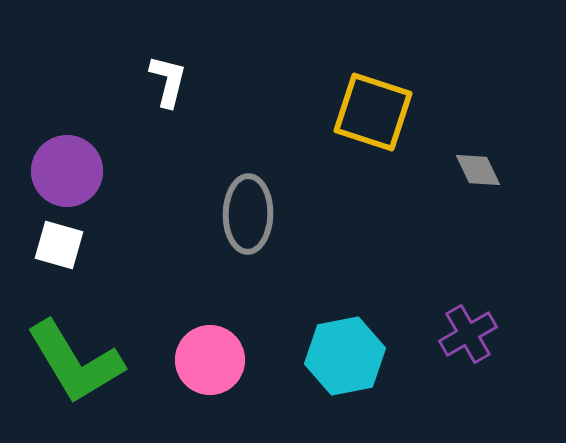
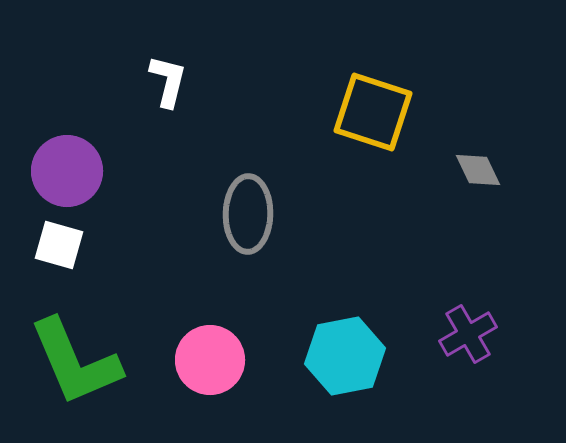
green L-shape: rotated 8 degrees clockwise
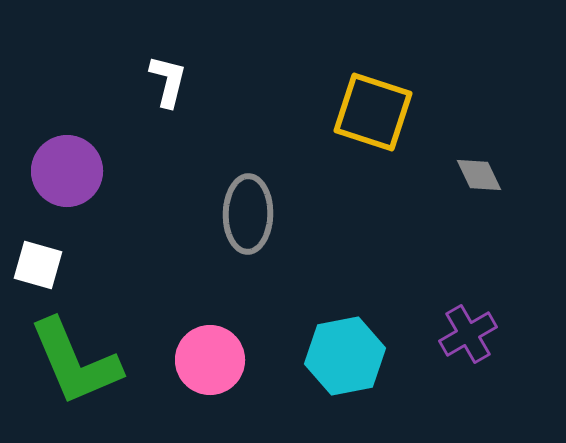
gray diamond: moved 1 px right, 5 px down
white square: moved 21 px left, 20 px down
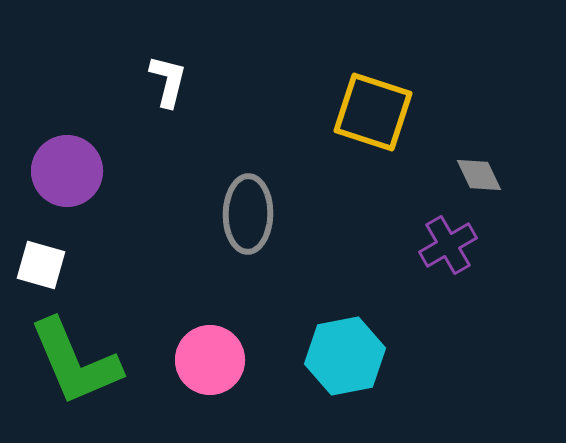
white square: moved 3 px right
purple cross: moved 20 px left, 89 px up
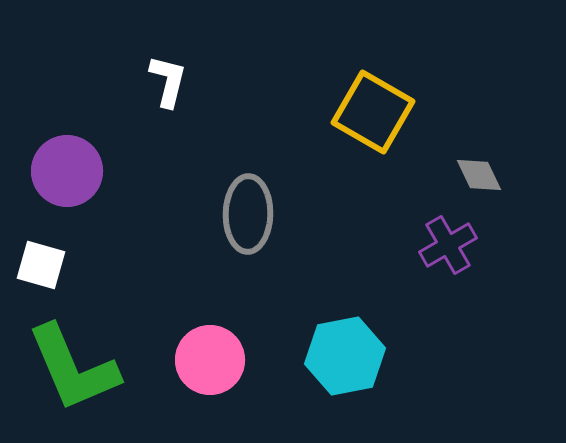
yellow square: rotated 12 degrees clockwise
green L-shape: moved 2 px left, 6 px down
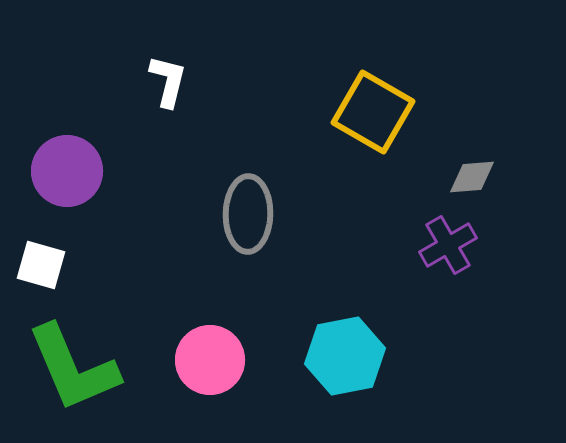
gray diamond: moved 7 px left, 2 px down; rotated 69 degrees counterclockwise
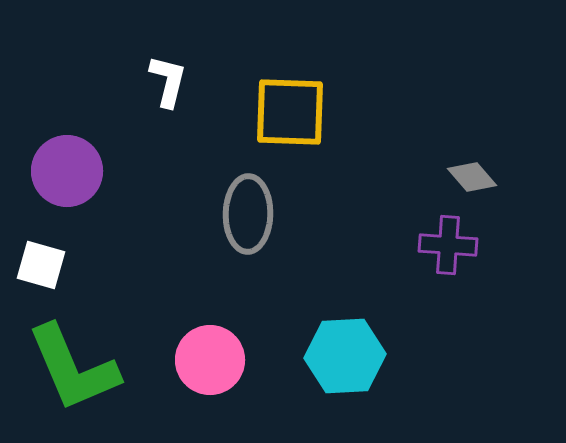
yellow square: moved 83 px left; rotated 28 degrees counterclockwise
gray diamond: rotated 54 degrees clockwise
purple cross: rotated 34 degrees clockwise
cyan hexagon: rotated 8 degrees clockwise
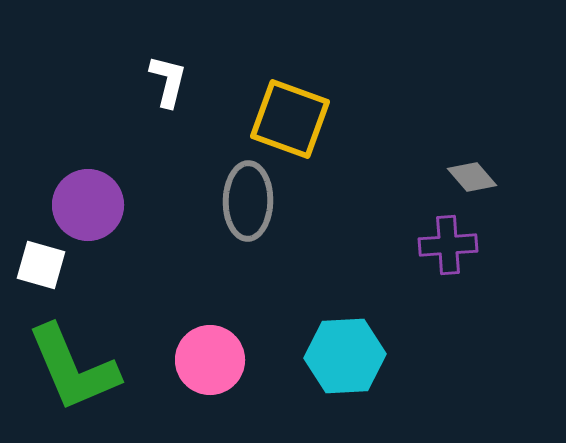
yellow square: moved 7 px down; rotated 18 degrees clockwise
purple circle: moved 21 px right, 34 px down
gray ellipse: moved 13 px up
purple cross: rotated 8 degrees counterclockwise
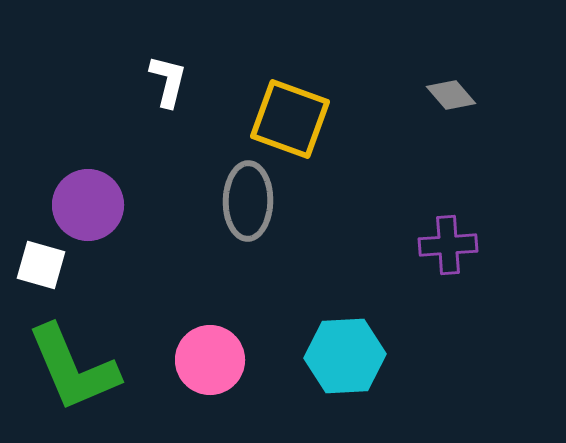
gray diamond: moved 21 px left, 82 px up
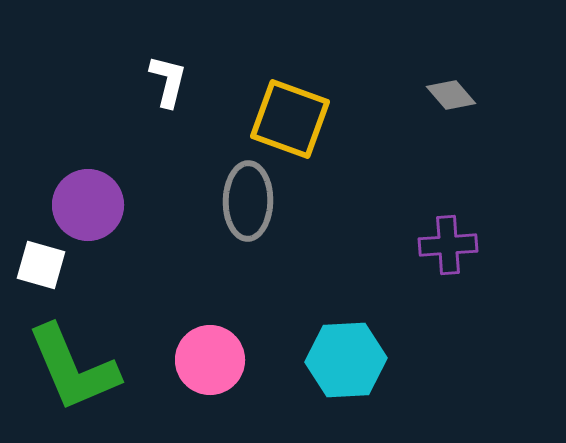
cyan hexagon: moved 1 px right, 4 px down
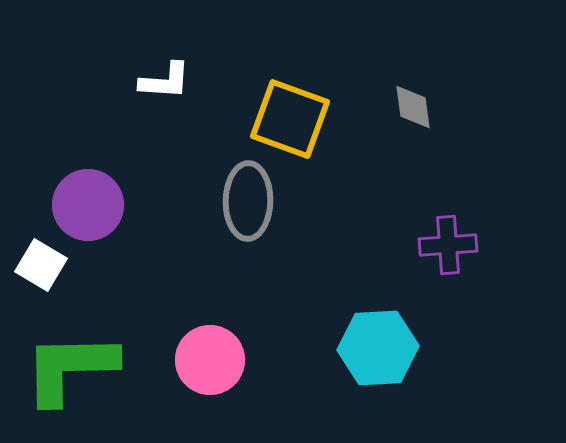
white L-shape: moved 3 px left; rotated 80 degrees clockwise
gray diamond: moved 38 px left, 12 px down; rotated 33 degrees clockwise
white square: rotated 15 degrees clockwise
cyan hexagon: moved 32 px right, 12 px up
green L-shape: moved 3 px left; rotated 112 degrees clockwise
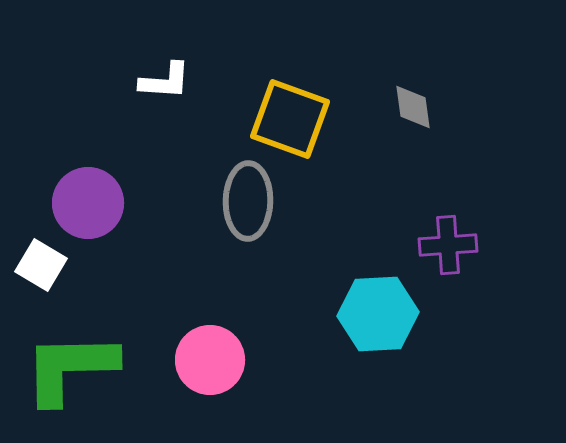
purple circle: moved 2 px up
cyan hexagon: moved 34 px up
